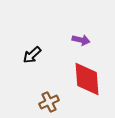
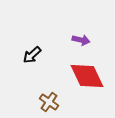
red diamond: moved 3 px up; rotated 21 degrees counterclockwise
brown cross: rotated 30 degrees counterclockwise
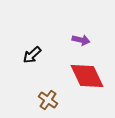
brown cross: moved 1 px left, 2 px up
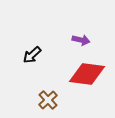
red diamond: moved 2 px up; rotated 57 degrees counterclockwise
brown cross: rotated 12 degrees clockwise
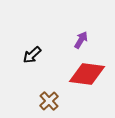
purple arrow: rotated 72 degrees counterclockwise
brown cross: moved 1 px right, 1 px down
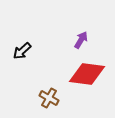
black arrow: moved 10 px left, 4 px up
brown cross: moved 3 px up; rotated 18 degrees counterclockwise
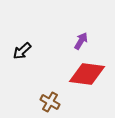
purple arrow: moved 1 px down
brown cross: moved 1 px right, 4 px down
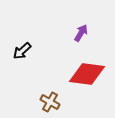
purple arrow: moved 8 px up
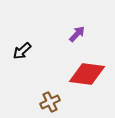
purple arrow: moved 4 px left, 1 px down; rotated 12 degrees clockwise
brown cross: rotated 36 degrees clockwise
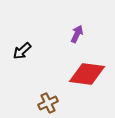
purple arrow: rotated 18 degrees counterclockwise
brown cross: moved 2 px left, 1 px down
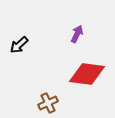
black arrow: moved 3 px left, 6 px up
